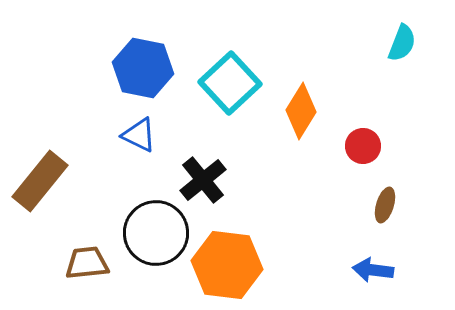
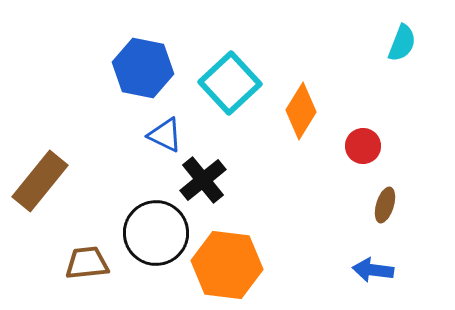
blue triangle: moved 26 px right
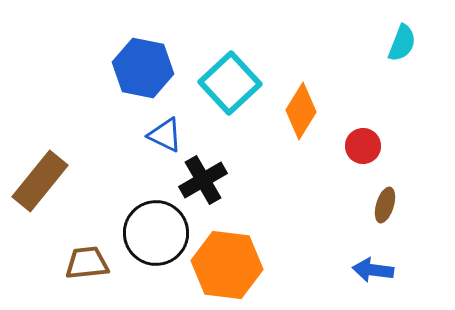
black cross: rotated 9 degrees clockwise
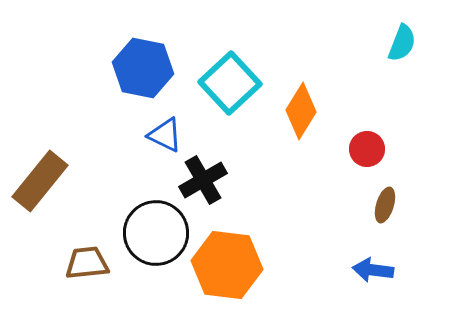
red circle: moved 4 px right, 3 px down
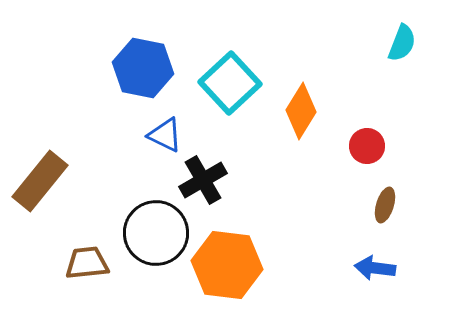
red circle: moved 3 px up
blue arrow: moved 2 px right, 2 px up
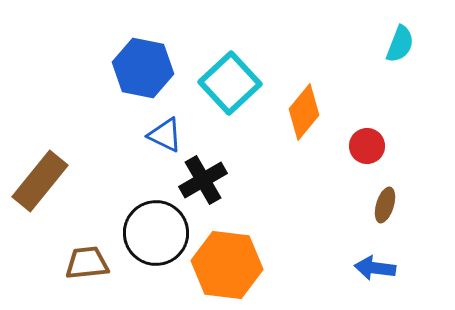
cyan semicircle: moved 2 px left, 1 px down
orange diamond: moved 3 px right, 1 px down; rotated 8 degrees clockwise
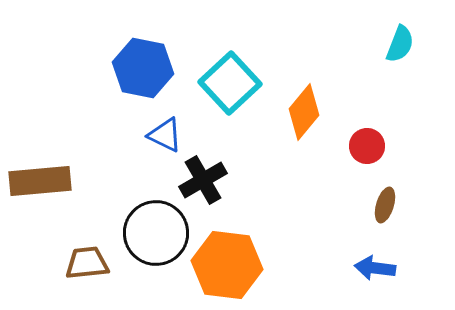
brown rectangle: rotated 46 degrees clockwise
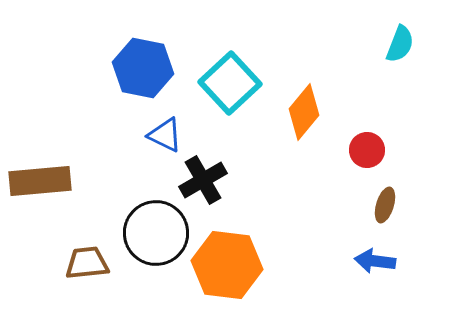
red circle: moved 4 px down
blue arrow: moved 7 px up
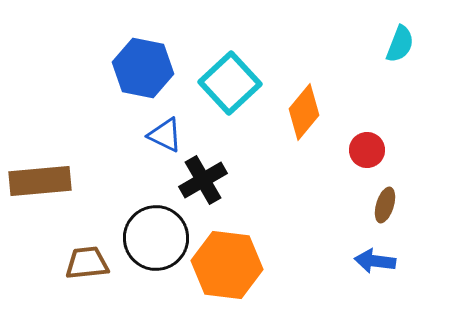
black circle: moved 5 px down
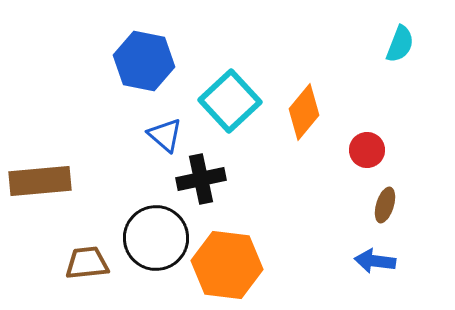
blue hexagon: moved 1 px right, 7 px up
cyan square: moved 18 px down
blue triangle: rotated 15 degrees clockwise
black cross: moved 2 px left, 1 px up; rotated 18 degrees clockwise
